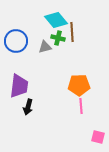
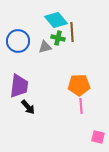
blue circle: moved 2 px right
black arrow: rotated 56 degrees counterclockwise
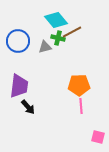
brown line: rotated 66 degrees clockwise
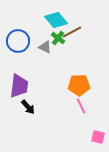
green cross: rotated 24 degrees clockwise
gray triangle: rotated 40 degrees clockwise
pink line: rotated 21 degrees counterclockwise
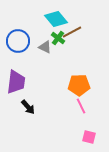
cyan diamond: moved 1 px up
purple trapezoid: moved 3 px left, 4 px up
pink square: moved 9 px left
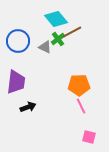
green cross: moved 1 px down; rotated 16 degrees clockwise
black arrow: rotated 70 degrees counterclockwise
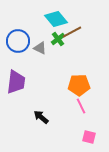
gray triangle: moved 5 px left, 1 px down
black arrow: moved 13 px right, 10 px down; rotated 119 degrees counterclockwise
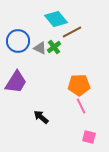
green cross: moved 4 px left, 8 px down
purple trapezoid: rotated 25 degrees clockwise
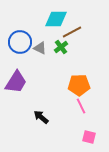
cyan diamond: rotated 50 degrees counterclockwise
blue circle: moved 2 px right, 1 px down
green cross: moved 7 px right
